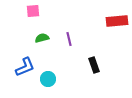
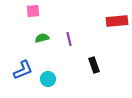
blue L-shape: moved 2 px left, 3 px down
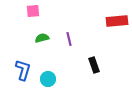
blue L-shape: rotated 50 degrees counterclockwise
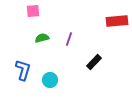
purple line: rotated 32 degrees clockwise
black rectangle: moved 3 px up; rotated 63 degrees clockwise
cyan circle: moved 2 px right, 1 px down
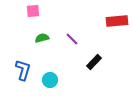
purple line: moved 3 px right; rotated 64 degrees counterclockwise
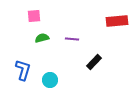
pink square: moved 1 px right, 5 px down
purple line: rotated 40 degrees counterclockwise
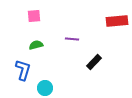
green semicircle: moved 6 px left, 7 px down
cyan circle: moved 5 px left, 8 px down
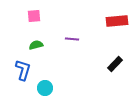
black rectangle: moved 21 px right, 2 px down
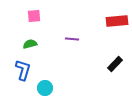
green semicircle: moved 6 px left, 1 px up
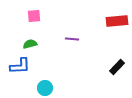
black rectangle: moved 2 px right, 3 px down
blue L-shape: moved 3 px left, 4 px up; rotated 70 degrees clockwise
